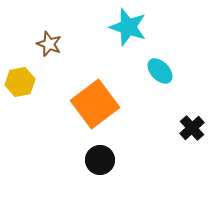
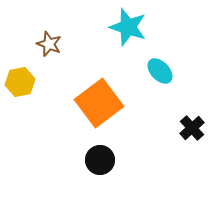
orange square: moved 4 px right, 1 px up
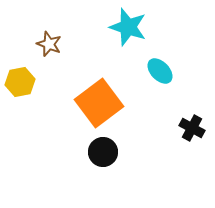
black cross: rotated 20 degrees counterclockwise
black circle: moved 3 px right, 8 px up
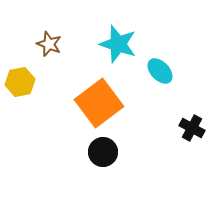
cyan star: moved 10 px left, 17 px down
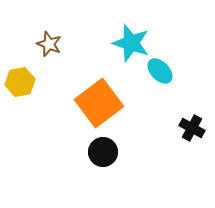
cyan star: moved 13 px right, 1 px up
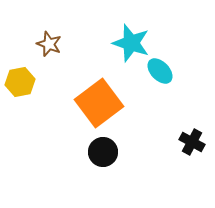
black cross: moved 14 px down
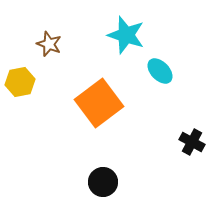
cyan star: moved 5 px left, 8 px up
black circle: moved 30 px down
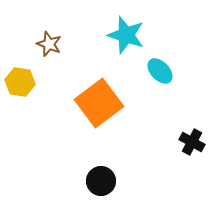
yellow hexagon: rotated 20 degrees clockwise
black circle: moved 2 px left, 1 px up
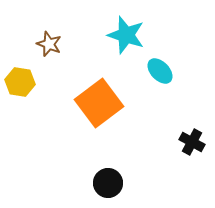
black circle: moved 7 px right, 2 px down
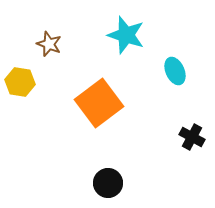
cyan ellipse: moved 15 px right; rotated 20 degrees clockwise
black cross: moved 5 px up
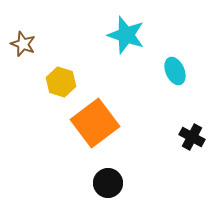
brown star: moved 26 px left
yellow hexagon: moved 41 px right; rotated 8 degrees clockwise
orange square: moved 4 px left, 20 px down
